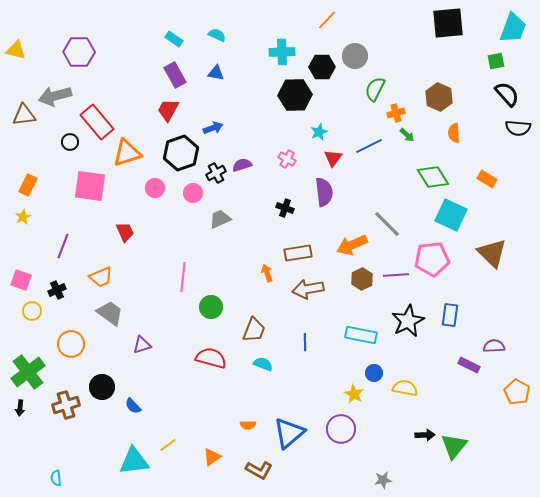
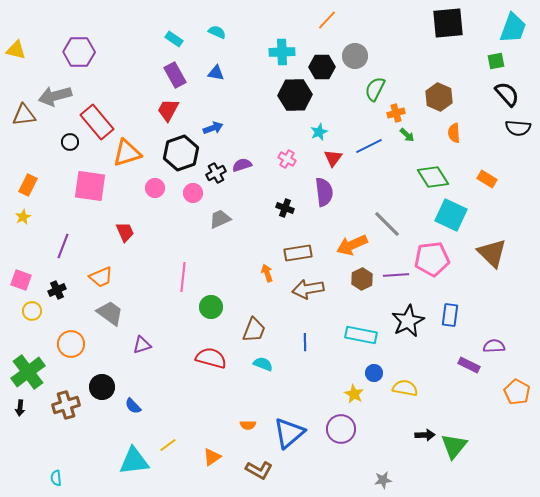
cyan semicircle at (217, 35): moved 3 px up
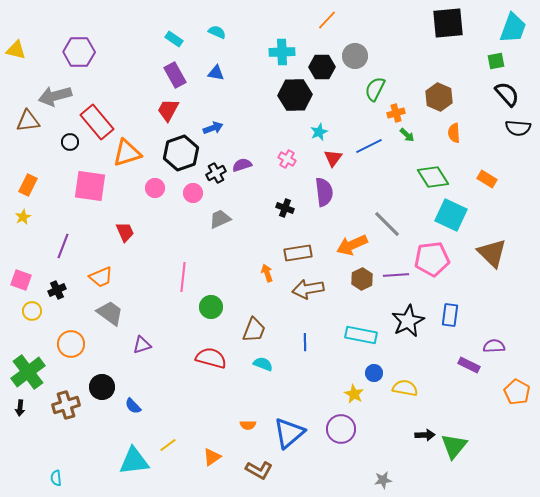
brown triangle at (24, 115): moved 4 px right, 6 px down
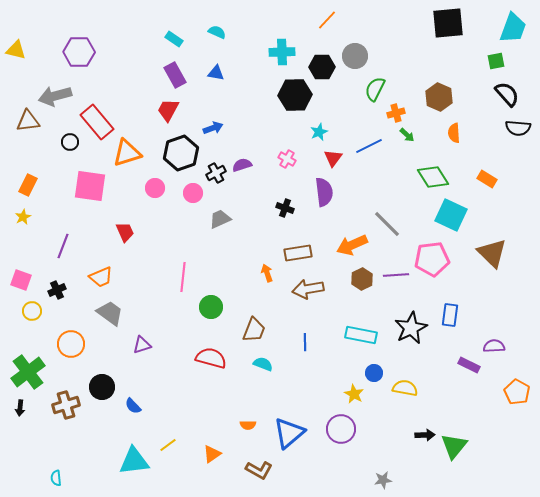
black star at (408, 321): moved 3 px right, 7 px down
orange triangle at (212, 457): moved 3 px up
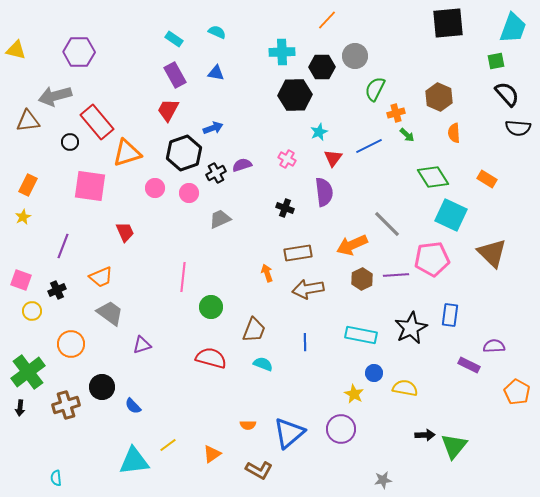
black hexagon at (181, 153): moved 3 px right
pink circle at (193, 193): moved 4 px left
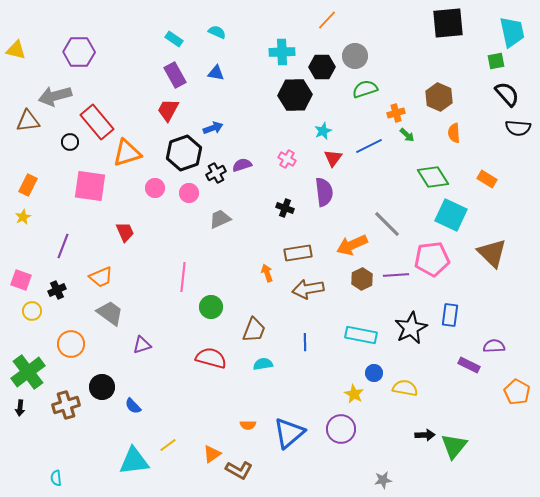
cyan trapezoid at (513, 28): moved 1 px left, 4 px down; rotated 32 degrees counterclockwise
green semicircle at (375, 89): moved 10 px left; rotated 45 degrees clockwise
cyan star at (319, 132): moved 4 px right, 1 px up
cyan semicircle at (263, 364): rotated 30 degrees counterclockwise
brown L-shape at (259, 470): moved 20 px left
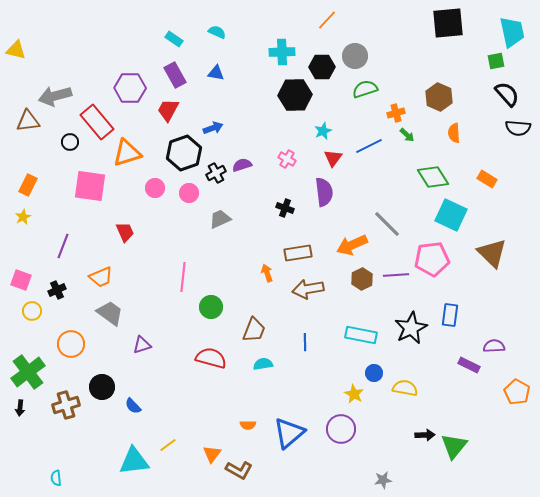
purple hexagon at (79, 52): moved 51 px right, 36 px down
orange triangle at (212, 454): rotated 18 degrees counterclockwise
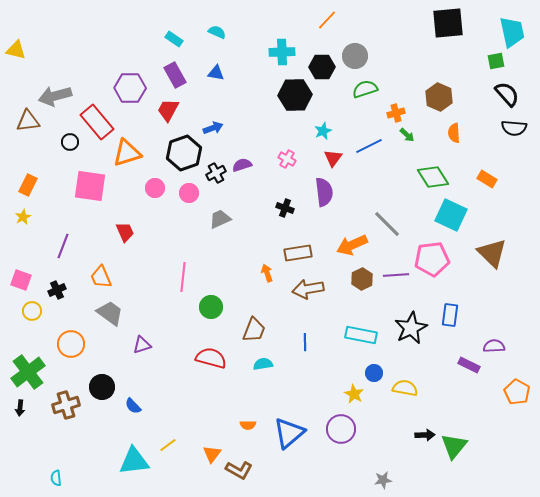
black semicircle at (518, 128): moved 4 px left
orange trapezoid at (101, 277): rotated 90 degrees clockwise
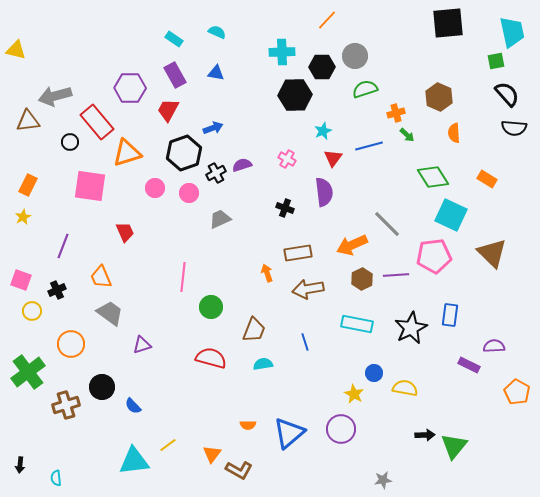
blue line at (369, 146): rotated 12 degrees clockwise
pink pentagon at (432, 259): moved 2 px right, 3 px up
cyan rectangle at (361, 335): moved 4 px left, 11 px up
blue line at (305, 342): rotated 18 degrees counterclockwise
black arrow at (20, 408): moved 57 px down
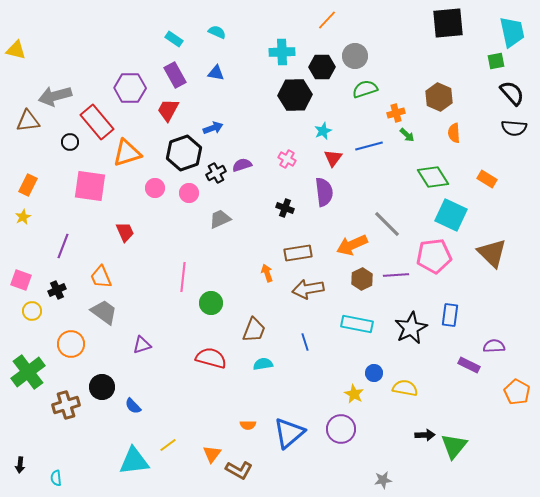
black semicircle at (507, 94): moved 5 px right, 1 px up
green circle at (211, 307): moved 4 px up
gray trapezoid at (110, 313): moved 6 px left, 1 px up
